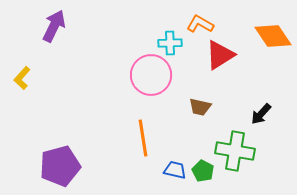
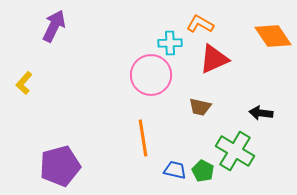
red triangle: moved 6 px left, 4 px down; rotated 8 degrees clockwise
yellow L-shape: moved 2 px right, 5 px down
black arrow: moved 1 px up; rotated 55 degrees clockwise
green cross: rotated 21 degrees clockwise
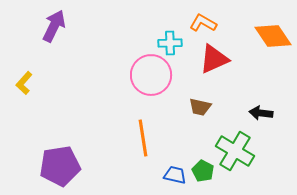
orange L-shape: moved 3 px right, 1 px up
purple pentagon: rotated 6 degrees clockwise
blue trapezoid: moved 5 px down
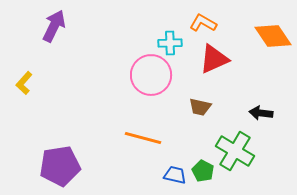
orange line: rotated 66 degrees counterclockwise
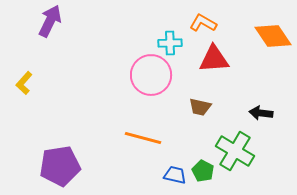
purple arrow: moved 4 px left, 5 px up
red triangle: rotated 20 degrees clockwise
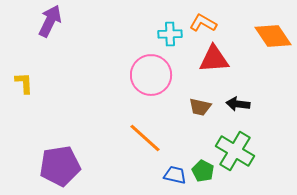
cyan cross: moved 9 px up
yellow L-shape: rotated 135 degrees clockwise
black arrow: moved 23 px left, 9 px up
orange line: moved 2 px right; rotated 27 degrees clockwise
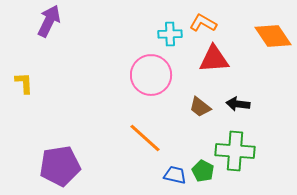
purple arrow: moved 1 px left
brown trapezoid: rotated 25 degrees clockwise
green cross: rotated 27 degrees counterclockwise
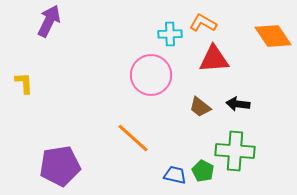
orange line: moved 12 px left
